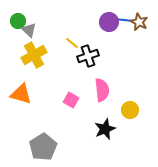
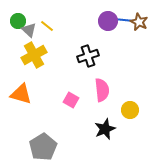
purple circle: moved 1 px left, 1 px up
yellow line: moved 25 px left, 17 px up
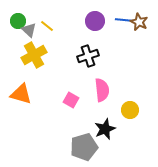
purple circle: moved 13 px left
gray pentagon: moved 41 px right; rotated 16 degrees clockwise
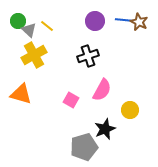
pink semicircle: rotated 35 degrees clockwise
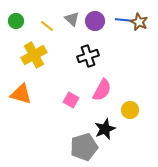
green circle: moved 2 px left
gray triangle: moved 43 px right, 11 px up
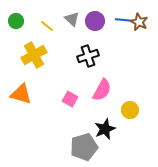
pink square: moved 1 px left, 1 px up
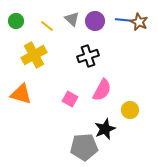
gray pentagon: rotated 12 degrees clockwise
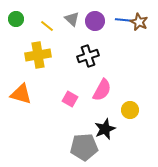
green circle: moved 2 px up
yellow cross: moved 4 px right; rotated 20 degrees clockwise
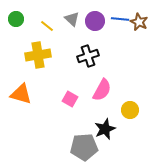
blue line: moved 4 px left, 1 px up
